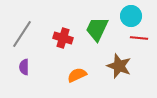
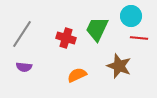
red cross: moved 3 px right
purple semicircle: rotated 84 degrees counterclockwise
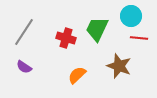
gray line: moved 2 px right, 2 px up
purple semicircle: rotated 28 degrees clockwise
orange semicircle: rotated 18 degrees counterclockwise
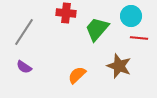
green trapezoid: rotated 16 degrees clockwise
red cross: moved 25 px up; rotated 12 degrees counterclockwise
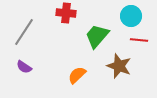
green trapezoid: moved 7 px down
red line: moved 2 px down
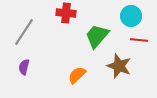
purple semicircle: rotated 70 degrees clockwise
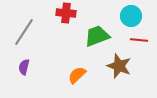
green trapezoid: rotated 28 degrees clockwise
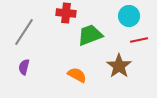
cyan circle: moved 2 px left
green trapezoid: moved 7 px left, 1 px up
red line: rotated 18 degrees counterclockwise
brown star: rotated 15 degrees clockwise
orange semicircle: rotated 72 degrees clockwise
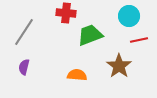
orange semicircle: rotated 24 degrees counterclockwise
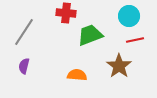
red line: moved 4 px left
purple semicircle: moved 1 px up
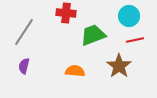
green trapezoid: moved 3 px right
orange semicircle: moved 2 px left, 4 px up
